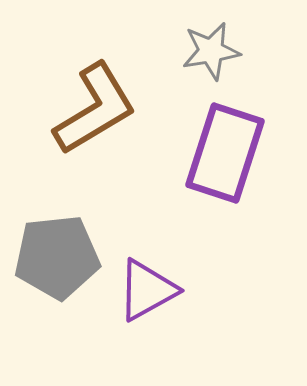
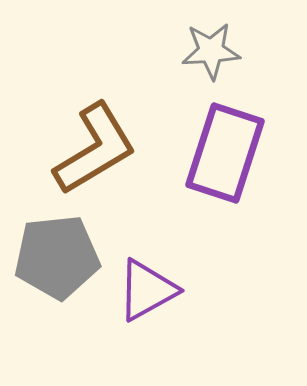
gray star: rotated 6 degrees clockwise
brown L-shape: moved 40 px down
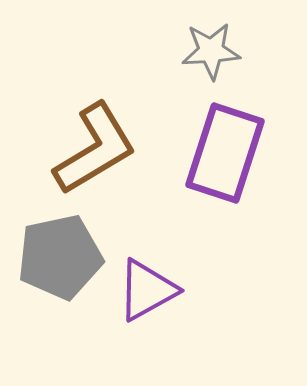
gray pentagon: moved 3 px right; rotated 6 degrees counterclockwise
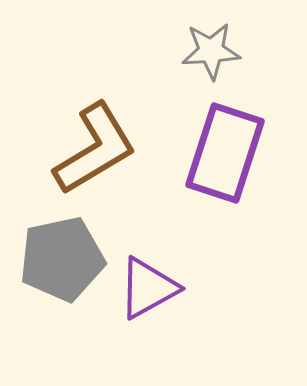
gray pentagon: moved 2 px right, 2 px down
purple triangle: moved 1 px right, 2 px up
